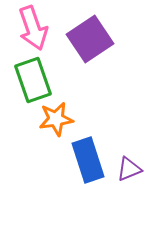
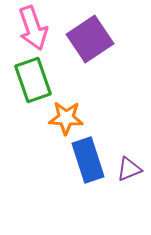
orange star: moved 10 px right, 1 px up; rotated 12 degrees clockwise
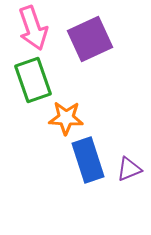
purple square: rotated 9 degrees clockwise
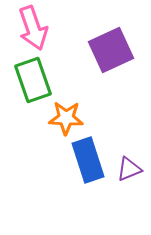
purple square: moved 21 px right, 11 px down
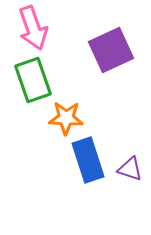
purple triangle: moved 1 px right; rotated 40 degrees clockwise
